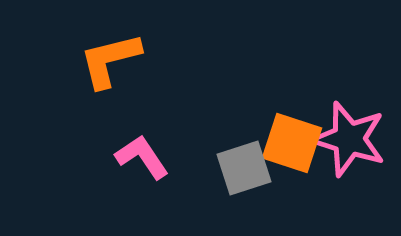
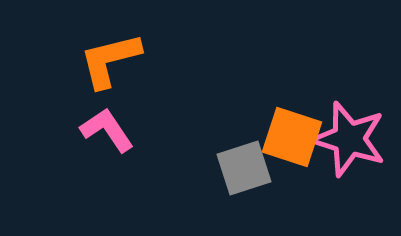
orange square: moved 6 px up
pink L-shape: moved 35 px left, 27 px up
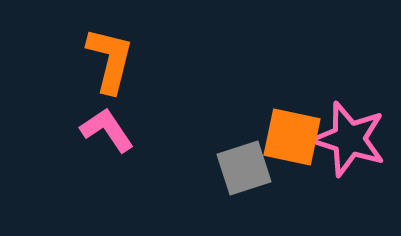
orange L-shape: rotated 118 degrees clockwise
orange square: rotated 6 degrees counterclockwise
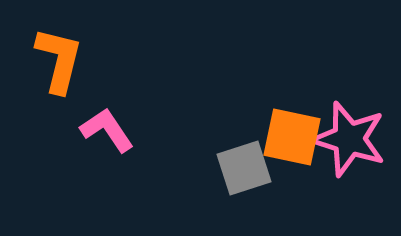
orange L-shape: moved 51 px left
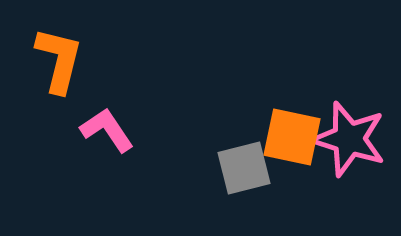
gray square: rotated 4 degrees clockwise
